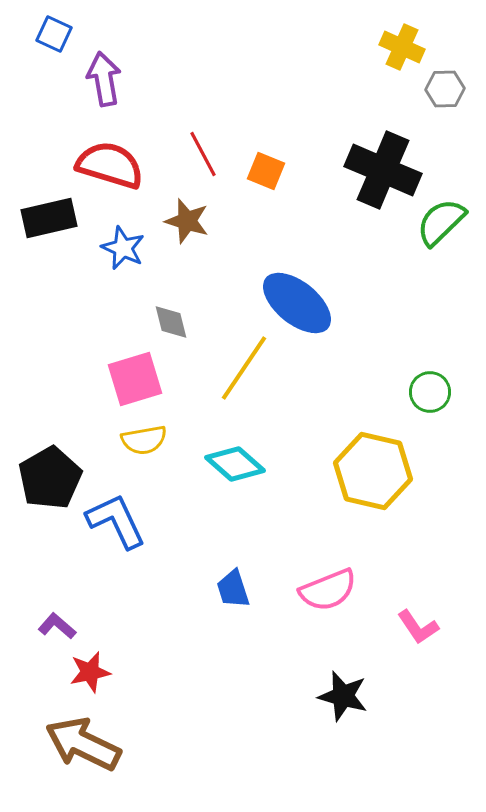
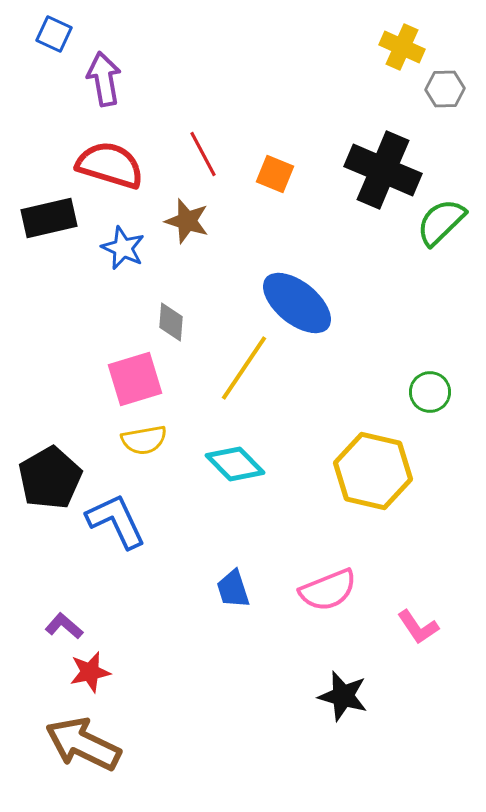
orange square: moved 9 px right, 3 px down
gray diamond: rotated 18 degrees clockwise
cyan diamond: rotated 4 degrees clockwise
purple L-shape: moved 7 px right
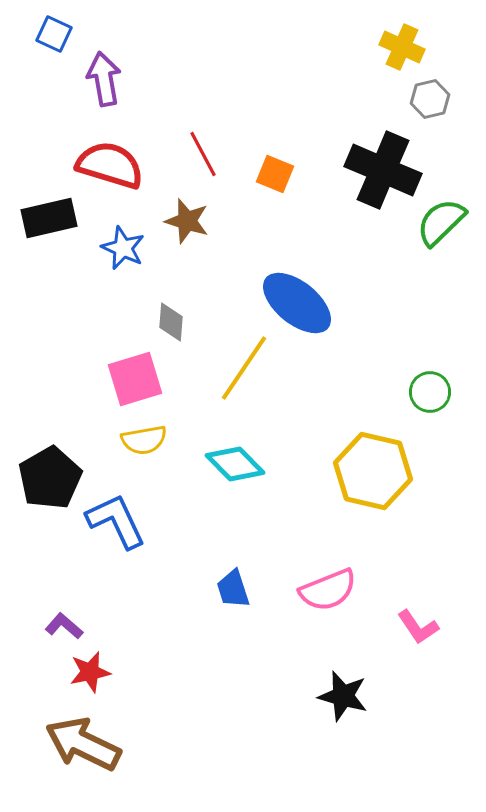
gray hexagon: moved 15 px left, 10 px down; rotated 12 degrees counterclockwise
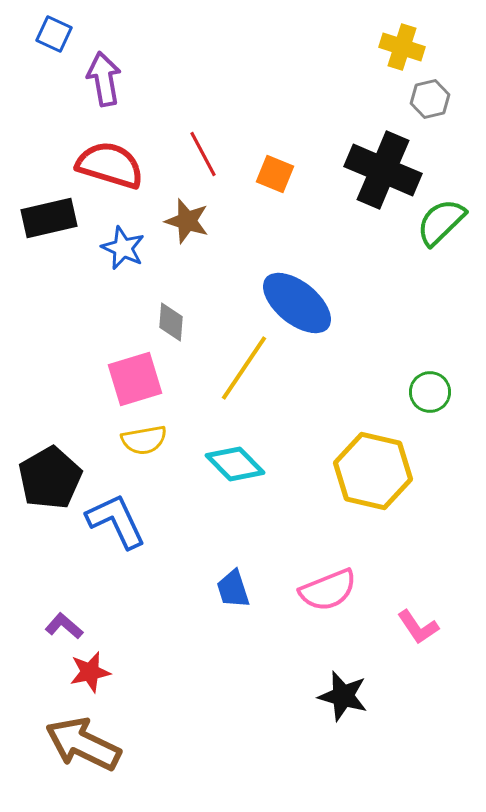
yellow cross: rotated 6 degrees counterclockwise
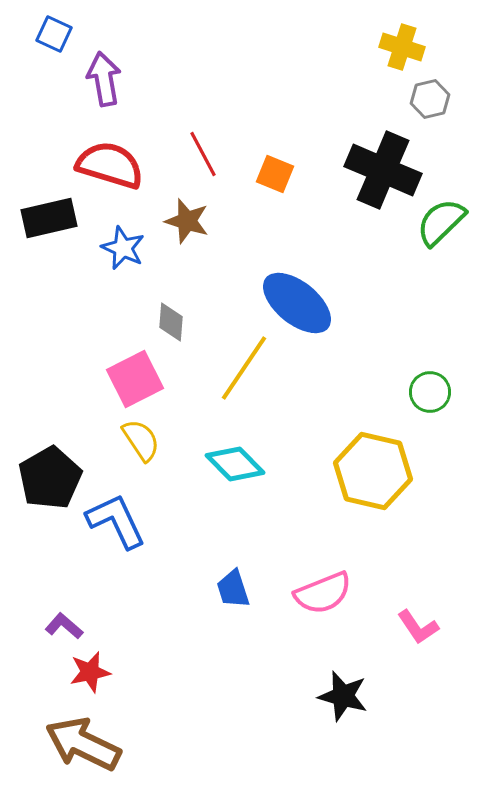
pink square: rotated 10 degrees counterclockwise
yellow semicircle: moved 3 px left; rotated 114 degrees counterclockwise
pink semicircle: moved 5 px left, 3 px down
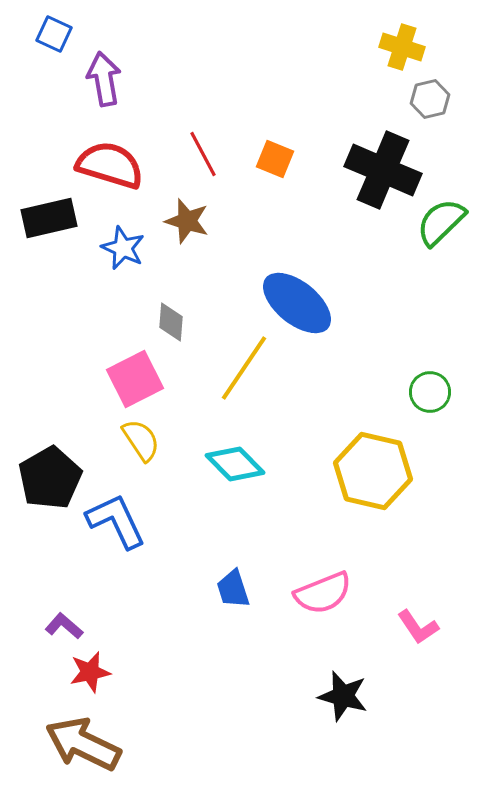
orange square: moved 15 px up
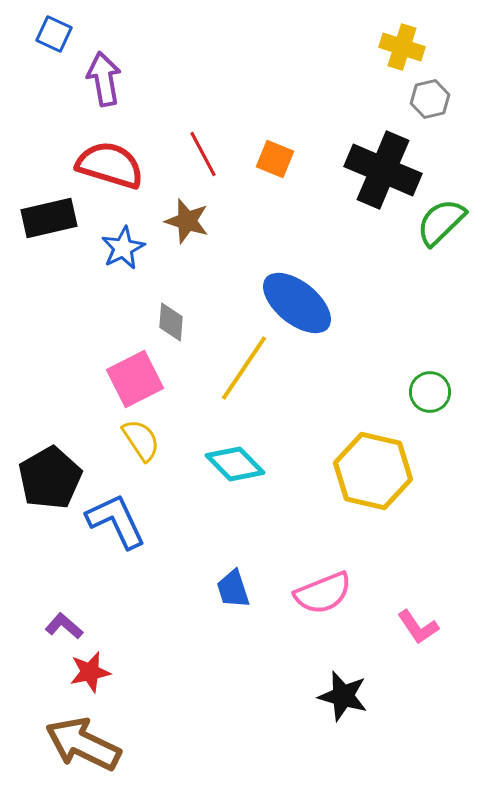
blue star: rotated 21 degrees clockwise
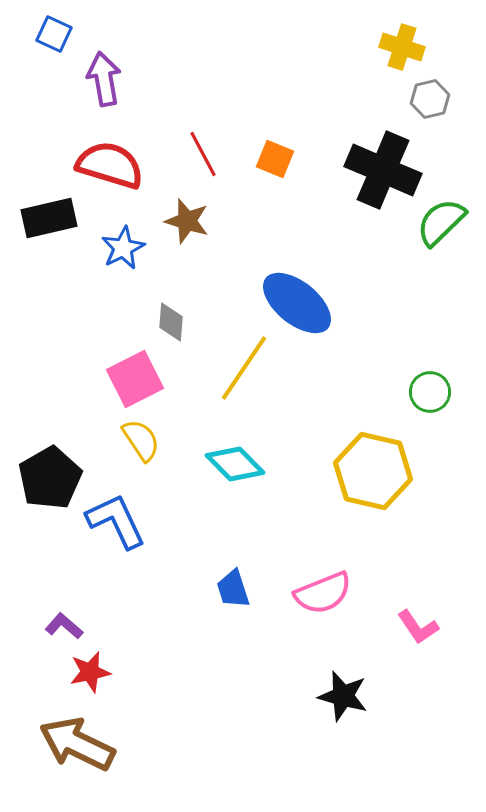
brown arrow: moved 6 px left
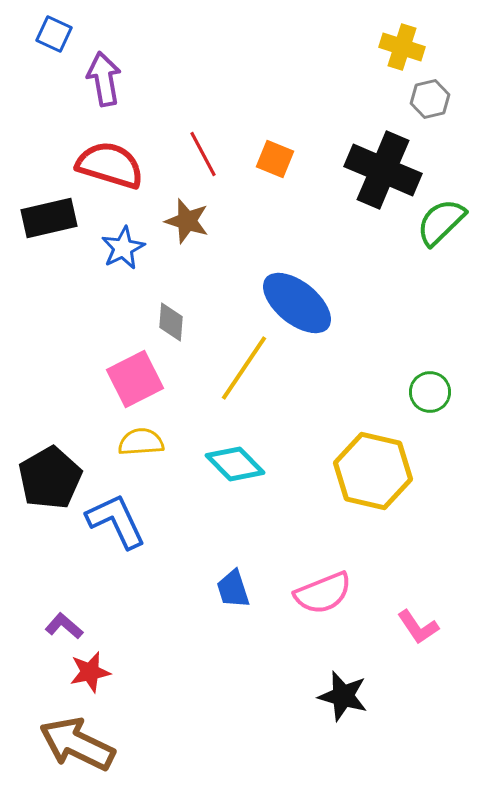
yellow semicircle: moved 2 px down; rotated 60 degrees counterclockwise
